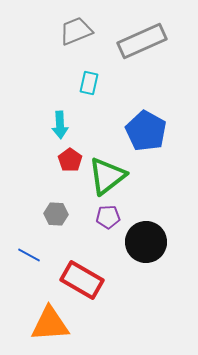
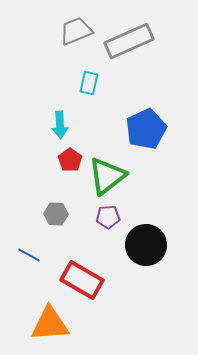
gray rectangle: moved 13 px left
blue pentagon: moved 2 px up; rotated 18 degrees clockwise
black circle: moved 3 px down
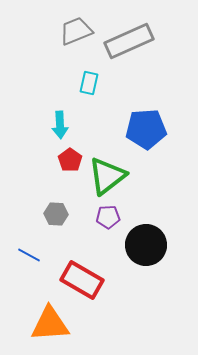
blue pentagon: rotated 21 degrees clockwise
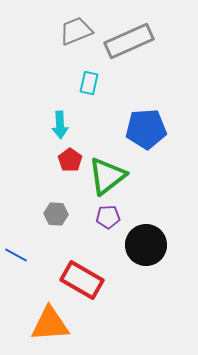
blue line: moved 13 px left
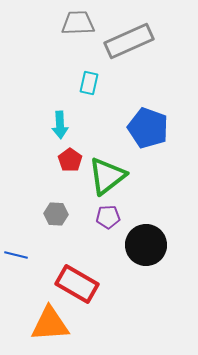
gray trapezoid: moved 2 px right, 8 px up; rotated 20 degrees clockwise
blue pentagon: moved 2 px right, 1 px up; rotated 24 degrees clockwise
blue line: rotated 15 degrees counterclockwise
red rectangle: moved 5 px left, 4 px down
